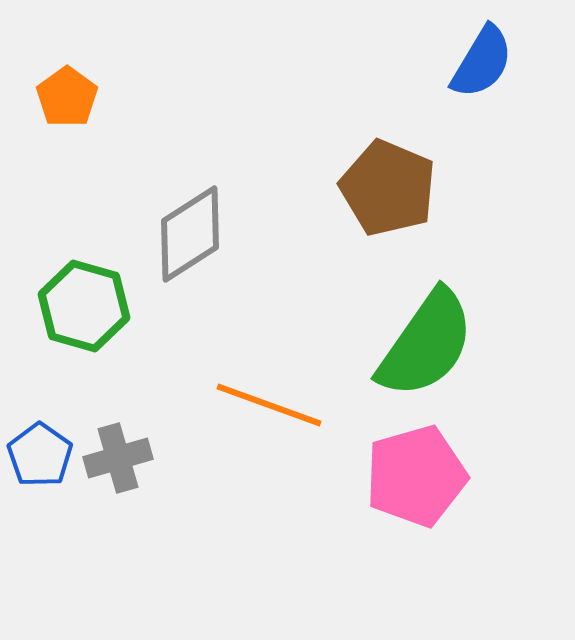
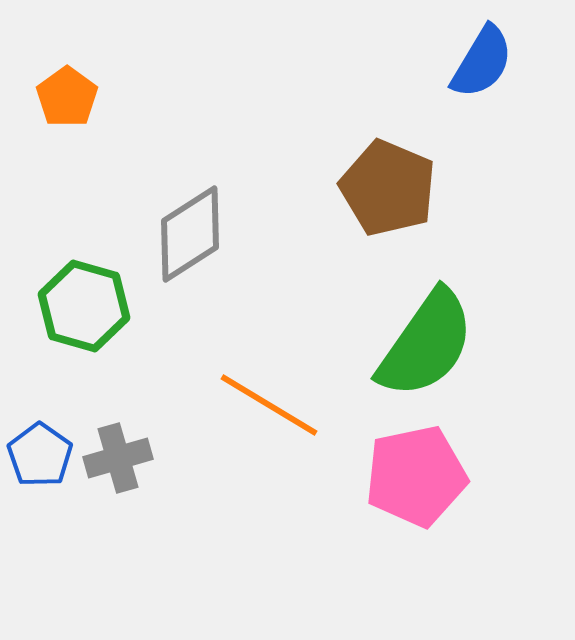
orange line: rotated 11 degrees clockwise
pink pentagon: rotated 4 degrees clockwise
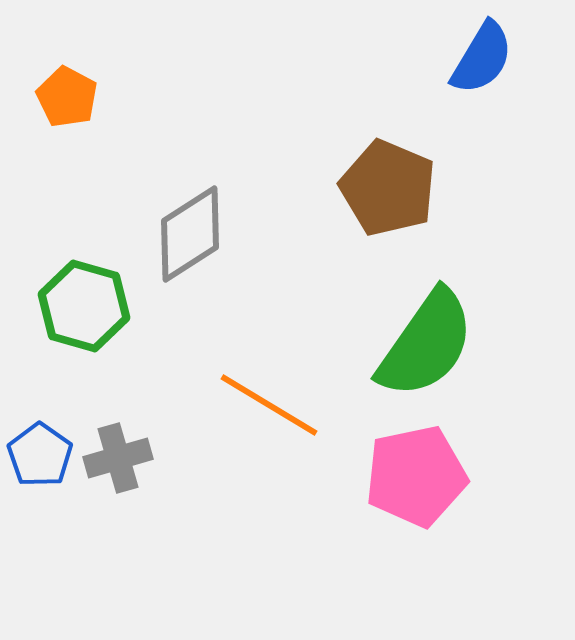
blue semicircle: moved 4 px up
orange pentagon: rotated 8 degrees counterclockwise
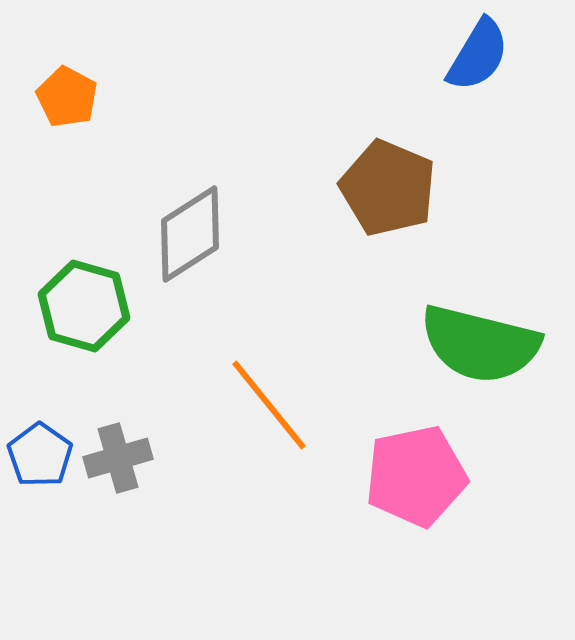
blue semicircle: moved 4 px left, 3 px up
green semicircle: moved 54 px right; rotated 69 degrees clockwise
orange line: rotated 20 degrees clockwise
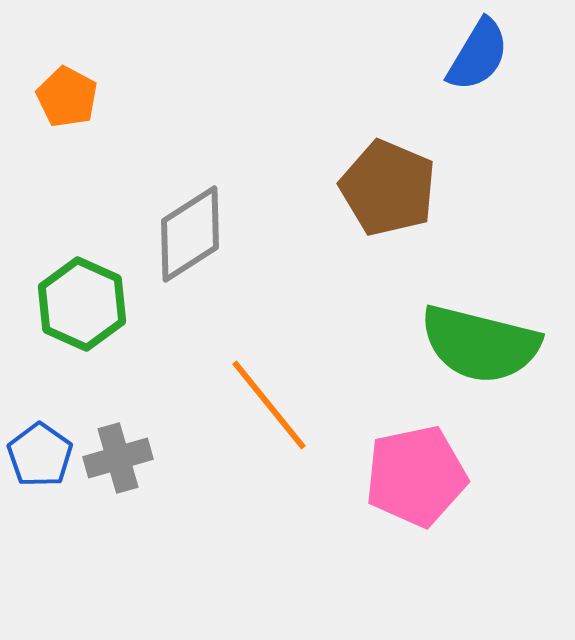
green hexagon: moved 2 px left, 2 px up; rotated 8 degrees clockwise
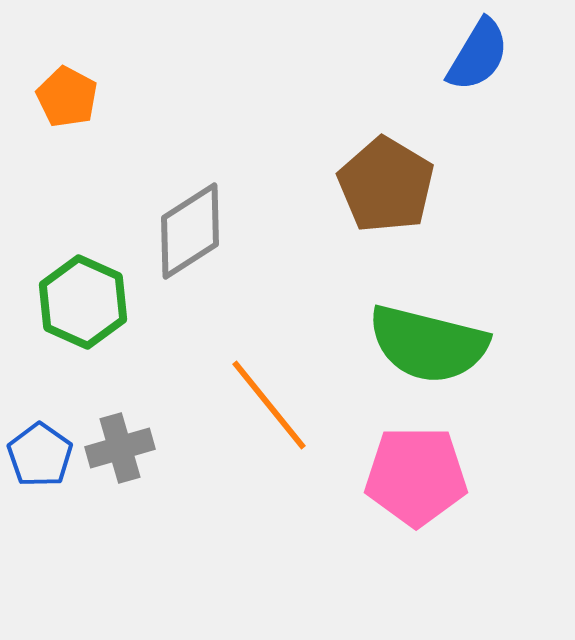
brown pentagon: moved 2 px left, 3 px up; rotated 8 degrees clockwise
gray diamond: moved 3 px up
green hexagon: moved 1 px right, 2 px up
green semicircle: moved 52 px left
gray cross: moved 2 px right, 10 px up
pink pentagon: rotated 12 degrees clockwise
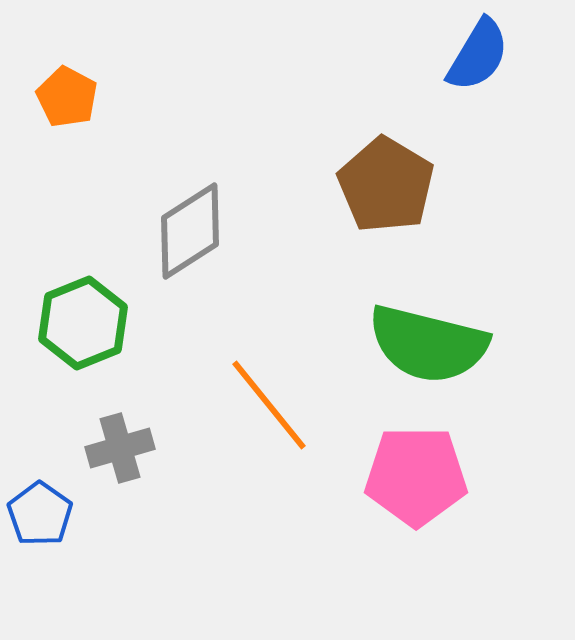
green hexagon: moved 21 px down; rotated 14 degrees clockwise
blue pentagon: moved 59 px down
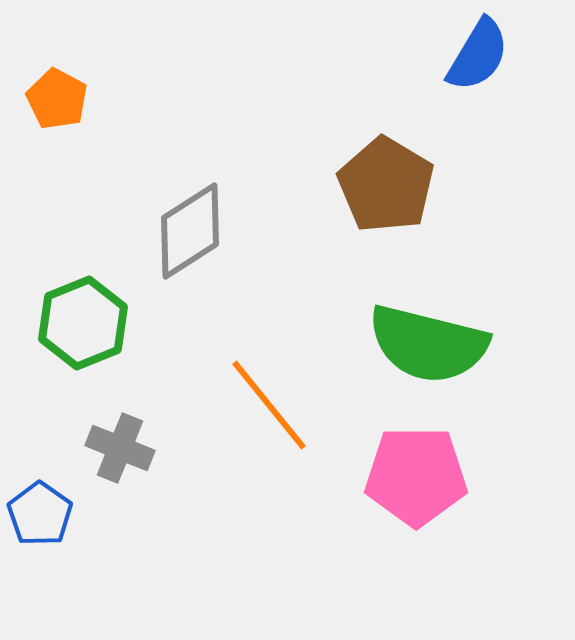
orange pentagon: moved 10 px left, 2 px down
gray cross: rotated 38 degrees clockwise
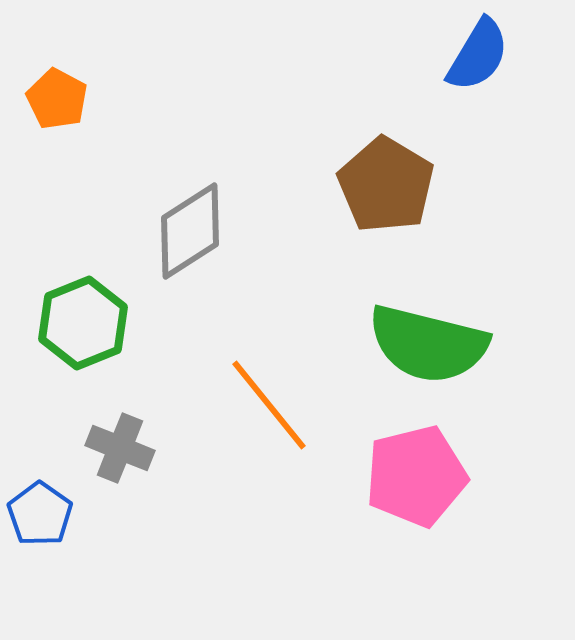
pink pentagon: rotated 14 degrees counterclockwise
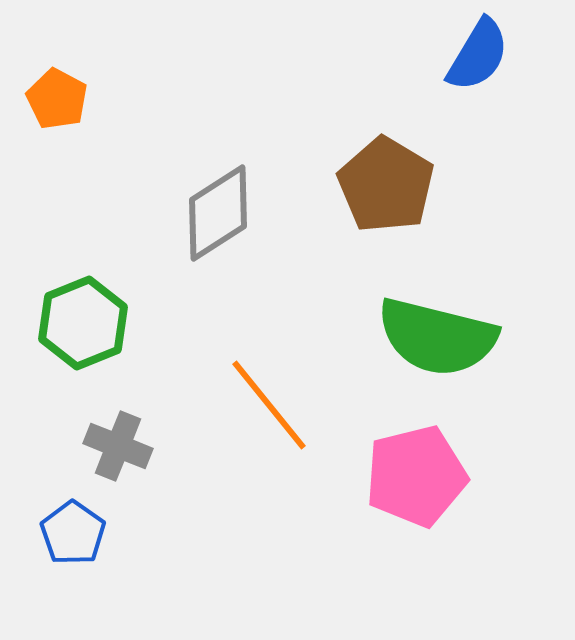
gray diamond: moved 28 px right, 18 px up
green semicircle: moved 9 px right, 7 px up
gray cross: moved 2 px left, 2 px up
blue pentagon: moved 33 px right, 19 px down
